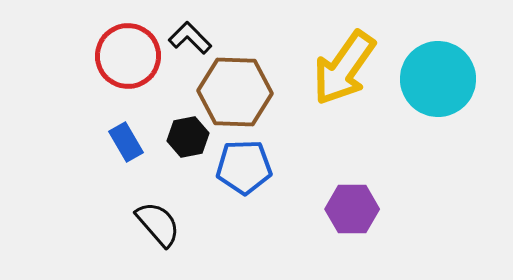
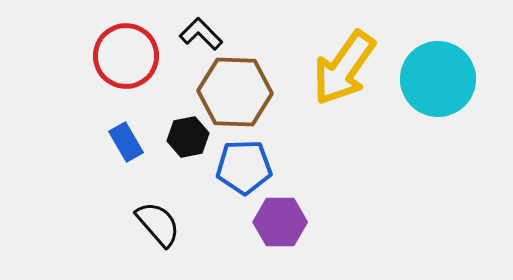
black L-shape: moved 11 px right, 4 px up
red circle: moved 2 px left
purple hexagon: moved 72 px left, 13 px down
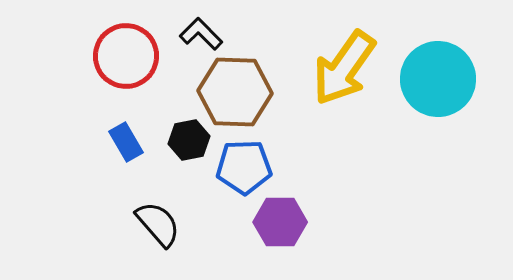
black hexagon: moved 1 px right, 3 px down
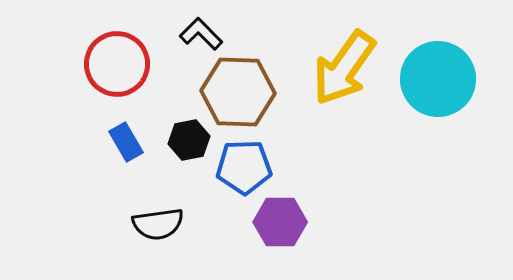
red circle: moved 9 px left, 8 px down
brown hexagon: moved 3 px right
black semicircle: rotated 123 degrees clockwise
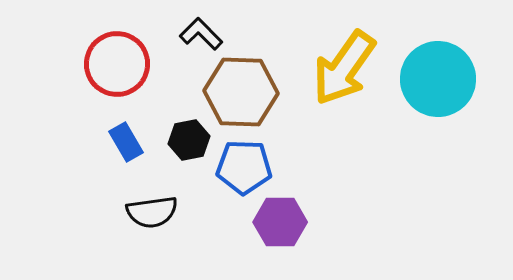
brown hexagon: moved 3 px right
blue pentagon: rotated 4 degrees clockwise
black semicircle: moved 6 px left, 12 px up
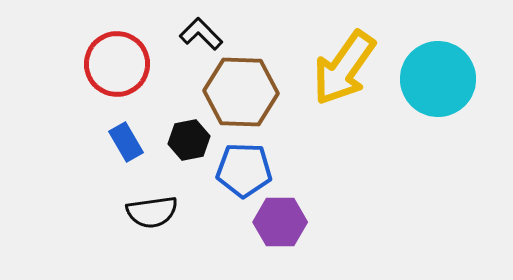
blue pentagon: moved 3 px down
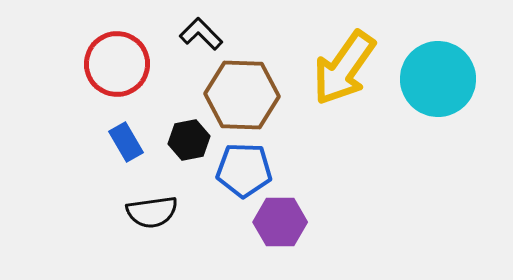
brown hexagon: moved 1 px right, 3 px down
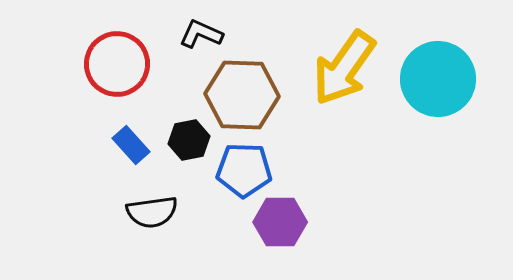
black L-shape: rotated 21 degrees counterclockwise
blue rectangle: moved 5 px right, 3 px down; rotated 12 degrees counterclockwise
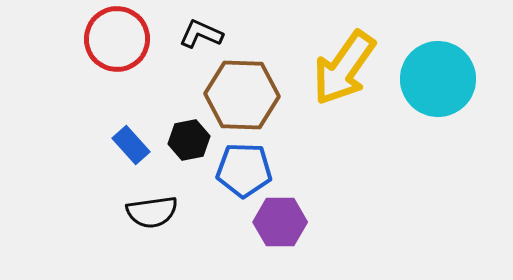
red circle: moved 25 px up
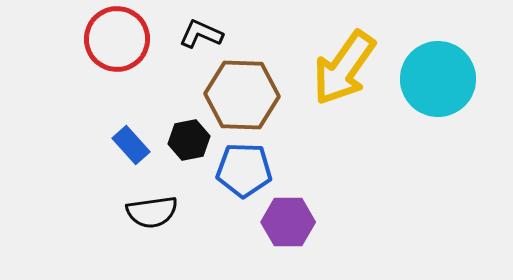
purple hexagon: moved 8 px right
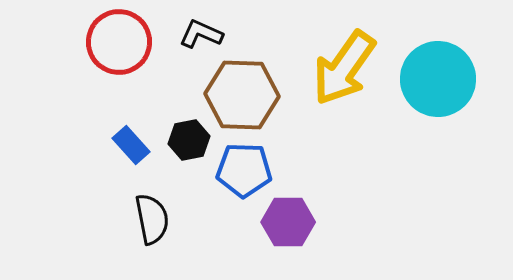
red circle: moved 2 px right, 3 px down
black semicircle: moved 7 px down; rotated 93 degrees counterclockwise
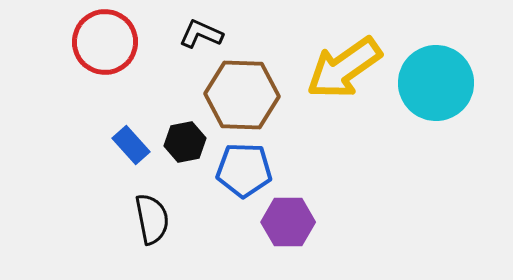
red circle: moved 14 px left
yellow arrow: rotated 20 degrees clockwise
cyan circle: moved 2 px left, 4 px down
black hexagon: moved 4 px left, 2 px down
